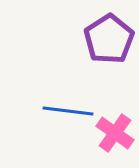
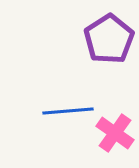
blue line: rotated 12 degrees counterclockwise
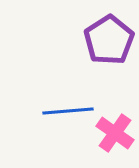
purple pentagon: moved 1 px down
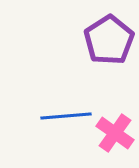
blue line: moved 2 px left, 5 px down
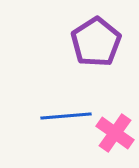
purple pentagon: moved 13 px left, 2 px down
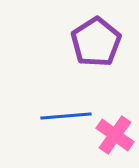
pink cross: moved 2 px down
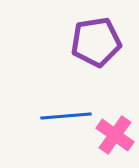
purple pentagon: rotated 24 degrees clockwise
